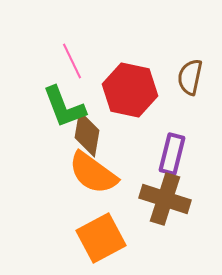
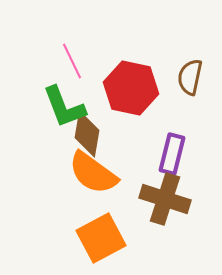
red hexagon: moved 1 px right, 2 px up
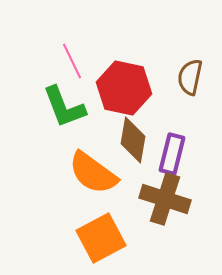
red hexagon: moved 7 px left
brown diamond: moved 46 px right, 6 px down
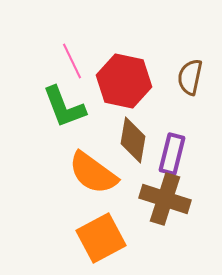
red hexagon: moved 7 px up
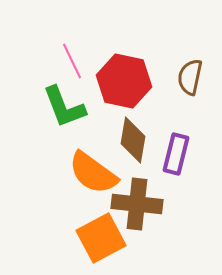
purple rectangle: moved 4 px right
brown cross: moved 28 px left, 5 px down; rotated 12 degrees counterclockwise
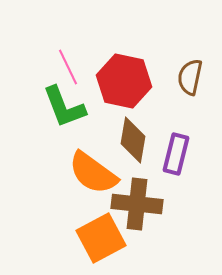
pink line: moved 4 px left, 6 px down
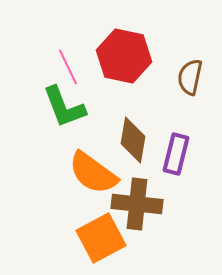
red hexagon: moved 25 px up
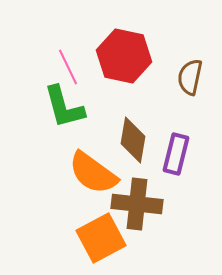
green L-shape: rotated 6 degrees clockwise
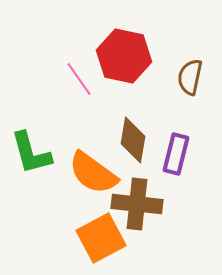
pink line: moved 11 px right, 12 px down; rotated 9 degrees counterclockwise
green L-shape: moved 33 px left, 46 px down
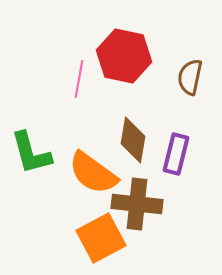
pink line: rotated 45 degrees clockwise
